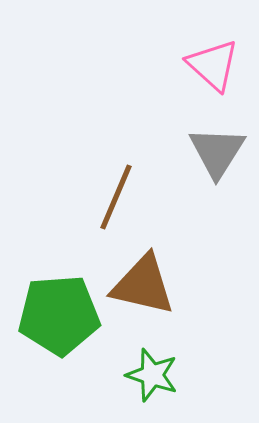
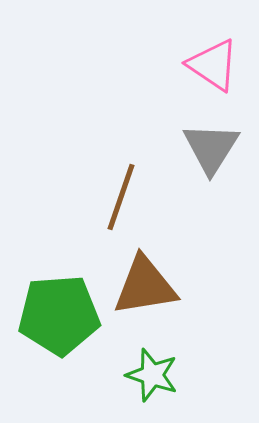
pink triangle: rotated 8 degrees counterclockwise
gray triangle: moved 6 px left, 4 px up
brown line: moved 5 px right; rotated 4 degrees counterclockwise
brown triangle: moved 2 px right, 1 px down; rotated 22 degrees counterclockwise
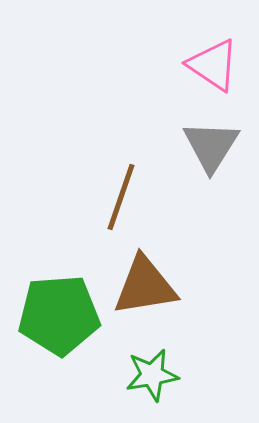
gray triangle: moved 2 px up
green star: rotated 28 degrees counterclockwise
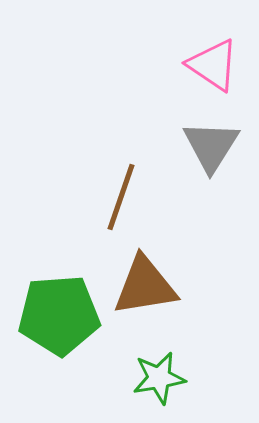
green star: moved 7 px right, 3 px down
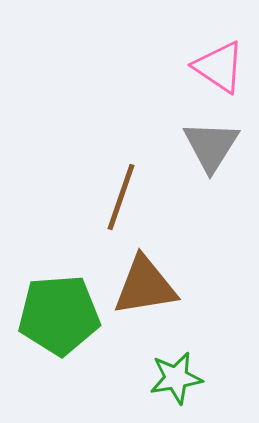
pink triangle: moved 6 px right, 2 px down
green star: moved 17 px right
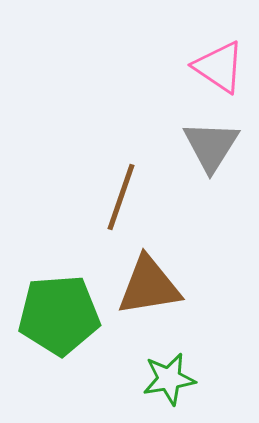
brown triangle: moved 4 px right
green star: moved 7 px left, 1 px down
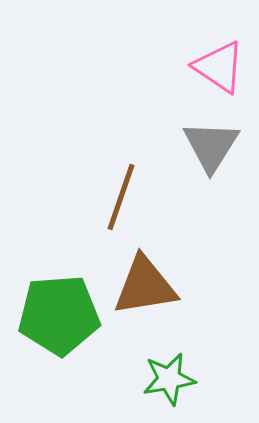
brown triangle: moved 4 px left
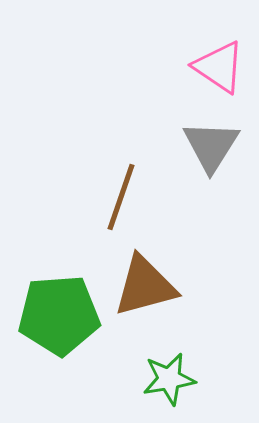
brown triangle: rotated 6 degrees counterclockwise
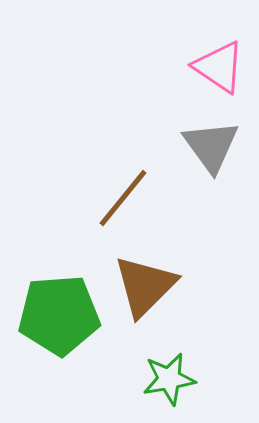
gray triangle: rotated 8 degrees counterclockwise
brown line: moved 2 px right, 1 px down; rotated 20 degrees clockwise
brown triangle: rotated 30 degrees counterclockwise
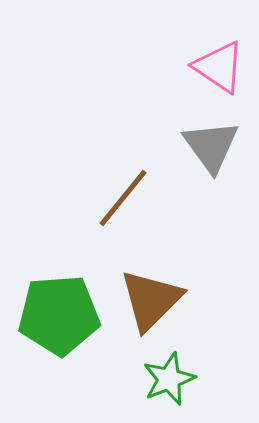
brown triangle: moved 6 px right, 14 px down
green star: rotated 12 degrees counterclockwise
